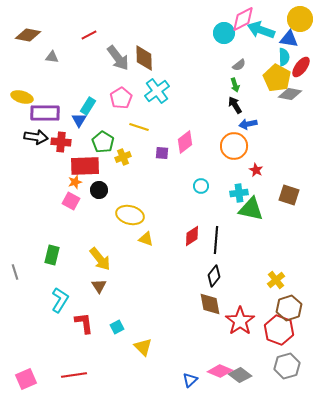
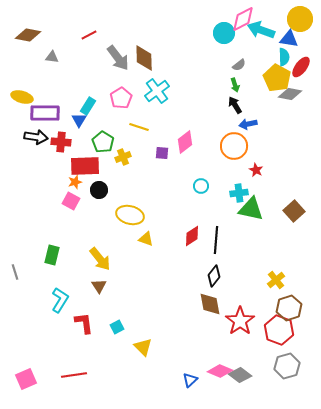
brown square at (289, 195): moved 5 px right, 16 px down; rotated 30 degrees clockwise
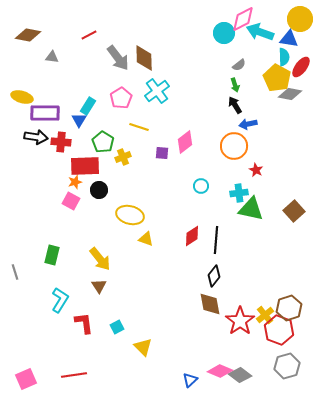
cyan arrow at (261, 30): moved 1 px left, 2 px down
yellow cross at (276, 280): moved 11 px left, 35 px down
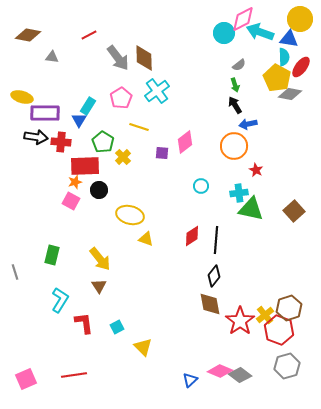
yellow cross at (123, 157): rotated 21 degrees counterclockwise
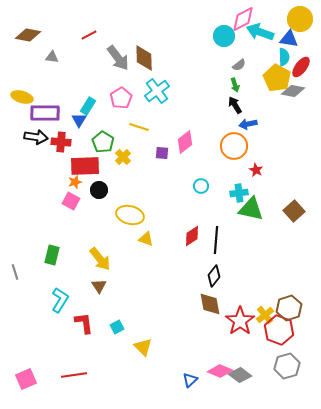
cyan circle at (224, 33): moved 3 px down
gray diamond at (290, 94): moved 3 px right, 3 px up
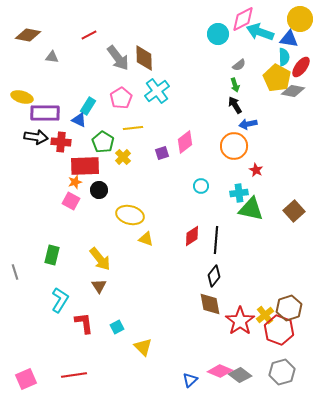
cyan circle at (224, 36): moved 6 px left, 2 px up
blue triangle at (79, 120): rotated 35 degrees counterclockwise
yellow line at (139, 127): moved 6 px left, 1 px down; rotated 24 degrees counterclockwise
purple square at (162, 153): rotated 24 degrees counterclockwise
gray hexagon at (287, 366): moved 5 px left, 6 px down
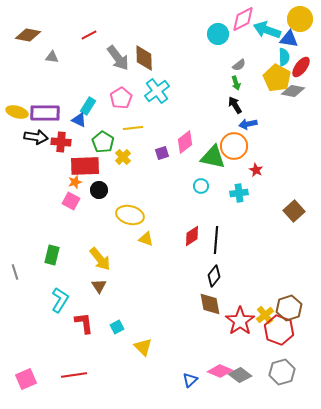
cyan arrow at (260, 32): moved 7 px right, 2 px up
green arrow at (235, 85): moved 1 px right, 2 px up
yellow ellipse at (22, 97): moved 5 px left, 15 px down
green triangle at (251, 209): moved 38 px left, 52 px up
